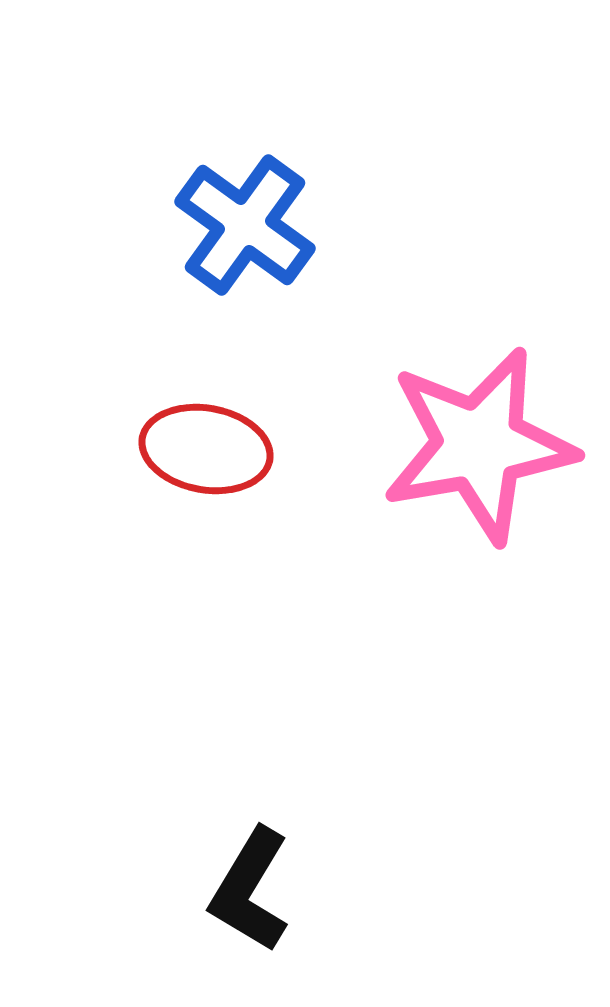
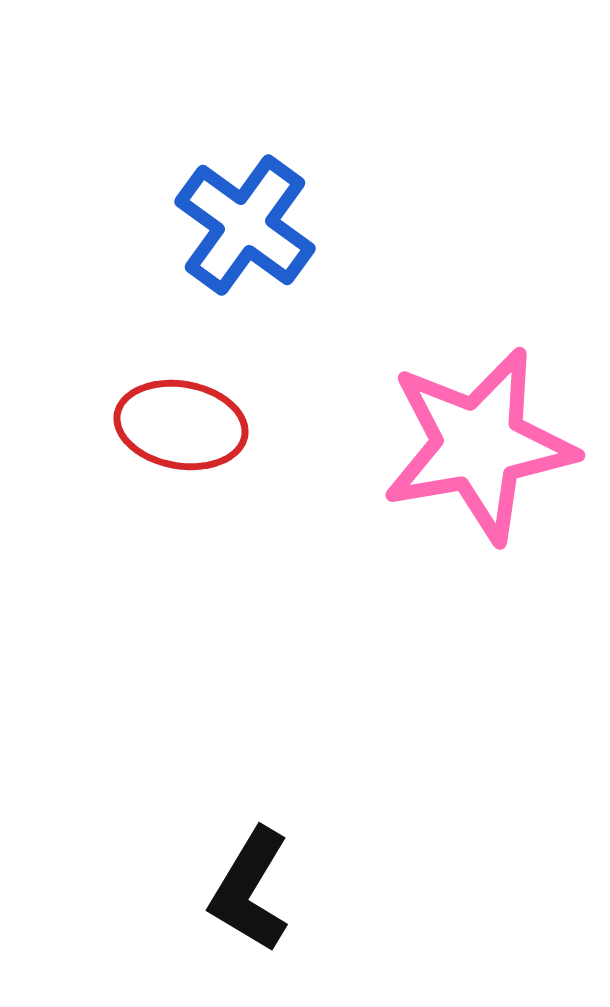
red ellipse: moved 25 px left, 24 px up
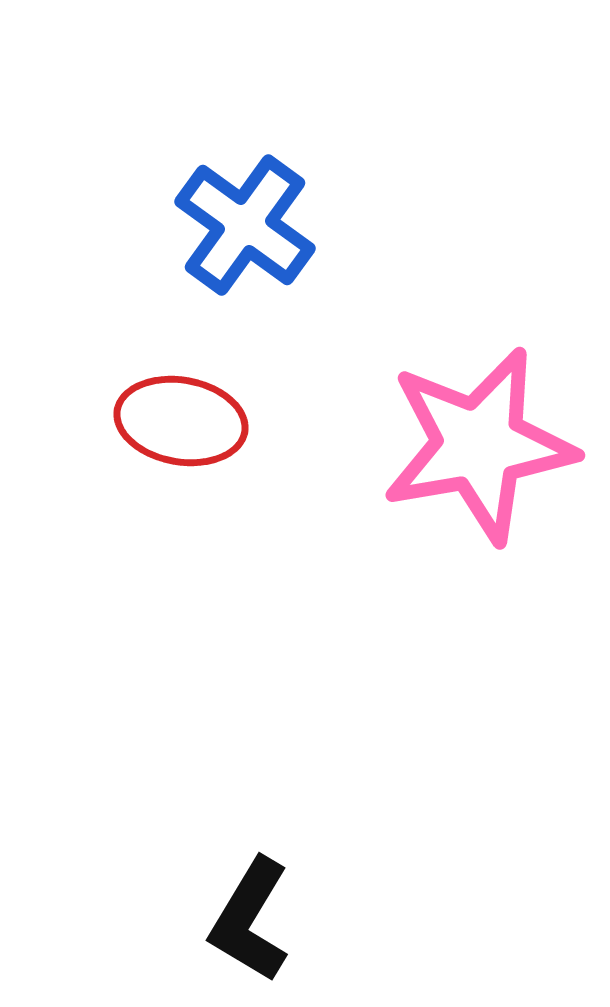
red ellipse: moved 4 px up
black L-shape: moved 30 px down
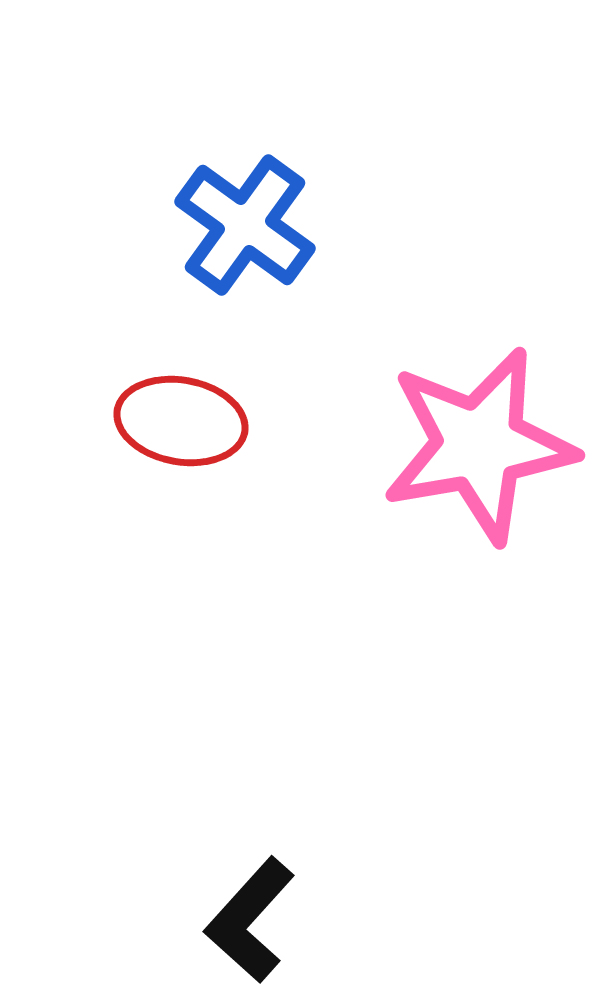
black L-shape: rotated 11 degrees clockwise
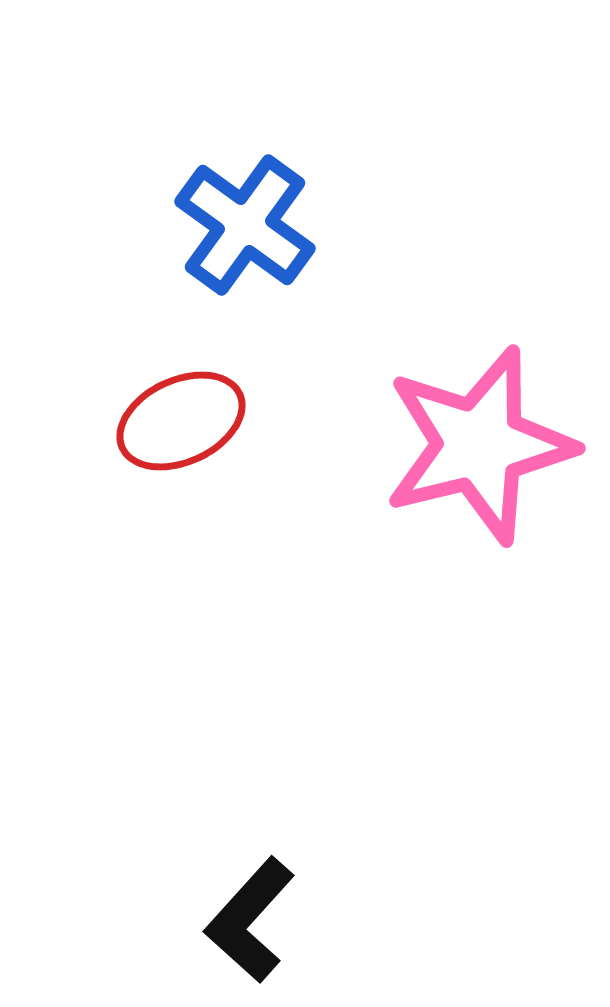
red ellipse: rotated 35 degrees counterclockwise
pink star: rotated 4 degrees counterclockwise
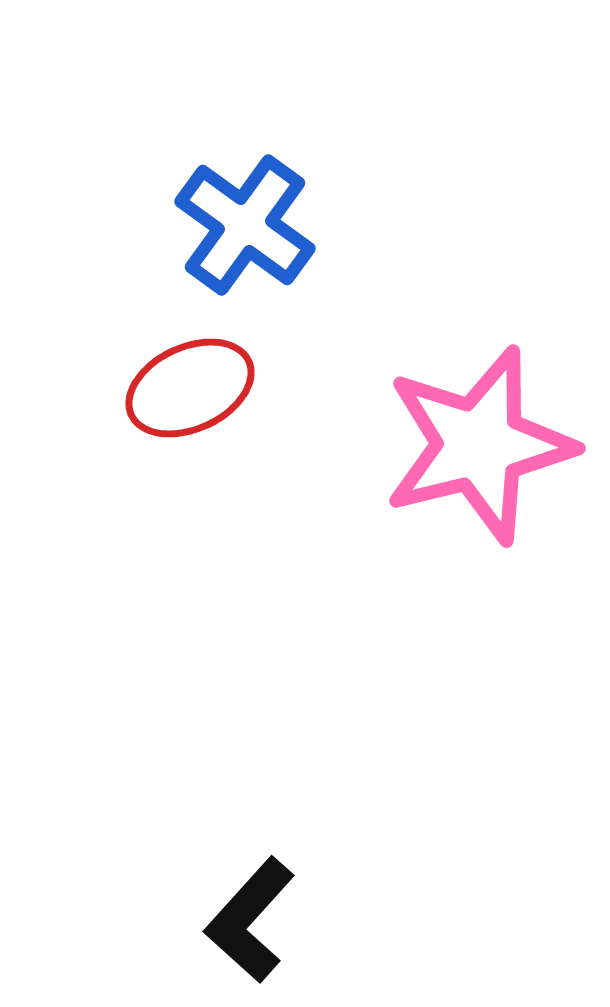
red ellipse: moved 9 px right, 33 px up
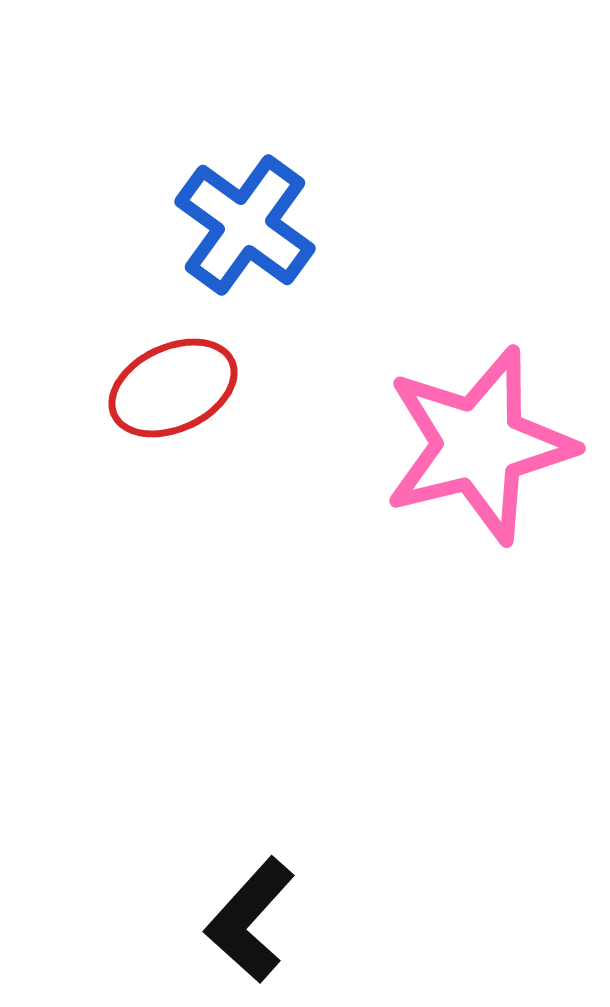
red ellipse: moved 17 px left
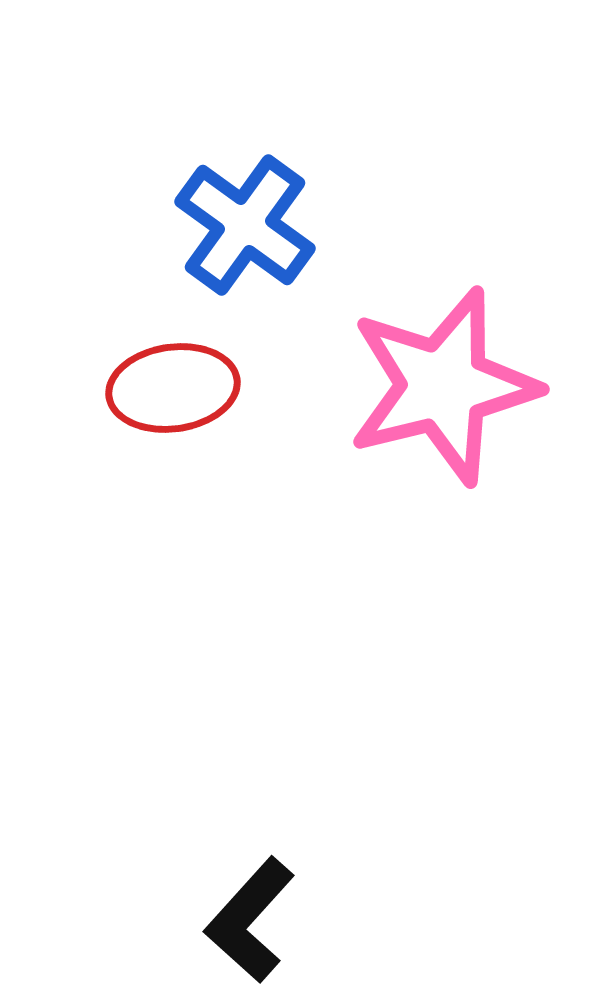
red ellipse: rotated 17 degrees clockwise
pink star: moved 36 px left, 59 px up
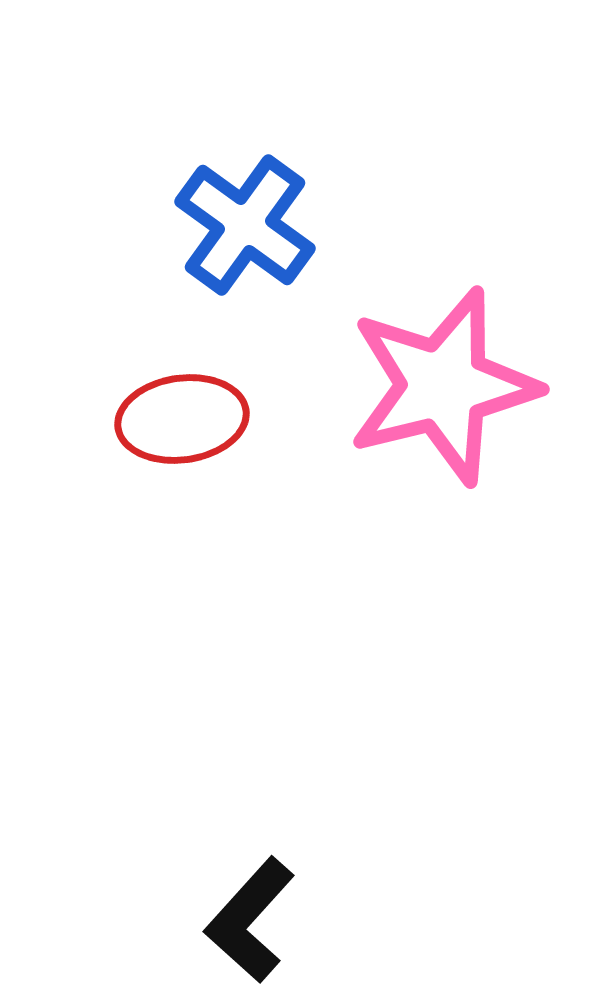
red ellipse: moved 9 px right, 31 px down
